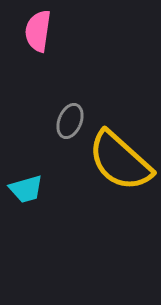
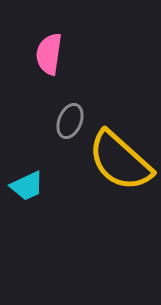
pink semicircle: moved 11 px right, 23 px down
cyan trapezoid: moved 1 px right, 3 px up; rotated 9 degrees counterclockwise
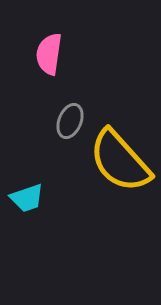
yellow semicircle: rotated 6 degrees clockwise
cyan trapezoid: moved 12 px down; rotated 6 degrees clockwise
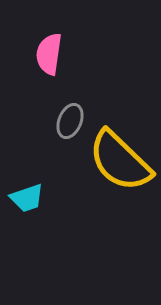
yellow semicircle: rotated 4 degrees counterclockwise
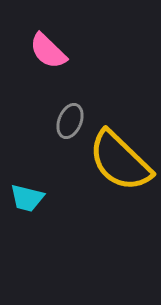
pink semicircle: moved 1 px left, 3 px up; rotated 54 degrees counterclockwise
cyan trapezoid: rotated 33 degrees clockwise
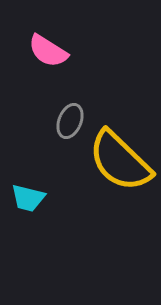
pink semicircle: rotated 12 degrees counterclockwise
cyan trapezoid: moved 1 px right
